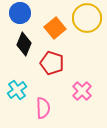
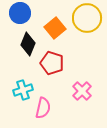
black diamond: moved 4 px right
cyan cross: moved 6 px right; rotated 18 degrees clockwise
pink semicircle: rotated 15 degrees clockwise
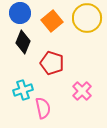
orange square: moved 3 px left, 7 px up
black diamond: moved 5 px left, 2 px up
pink semicircle: rotated 25 degrees counterclockwise
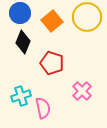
yellow circle: moved 1 px up
cyan cross: moved 2 px left, 6 px down
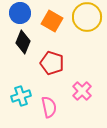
orange square: rotated 20 degrees counterclockwise
pink semicircle: moved 6 px right, 1 px up
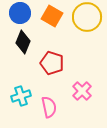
orange square: moved 5 px up
